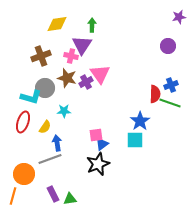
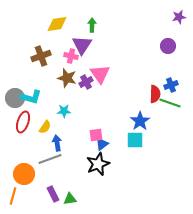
gray circle: moved 30 px left, 10 px down
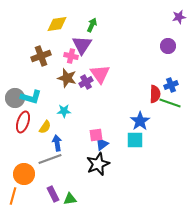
green arrow: rotated 24 degrees clockwise
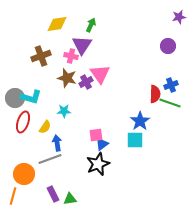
green arrow: moved 1 px left
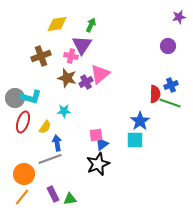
pink triangle: rotated 25 degrees clockwise
orange line: moved 9 px right, 1 px down; rotated 24 degrees clockwise
